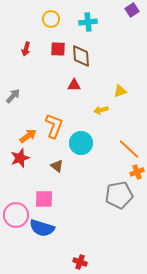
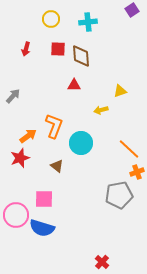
red cross: moved 22 px right; rotated 24 degrees clockwise
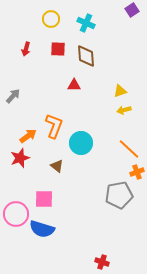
cyan cross: moved 2 px left, 1 px down; rotated 30 degrees clockwise
brown diamond: moved 5 px right
yellow arrow: moved 23 px right
pink circle: moved 1 px up
blue semicircle: moved 1 px down
red cross: rotated 24 degrees counterclockwise
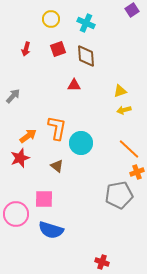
red square: rotated 21 degrees counterclockwise
orange L-shape: moved 3 px right, 2 px down; rotated 10 degrees counterclockwise
blue semicircle: moved 9 px right, 1 px down
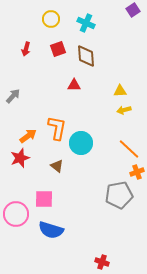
purple square: moved 1 px right
yellow triangle: rotated 16 degrees clockwise
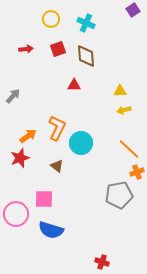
red arrow: rotated 112 degrees counterclockwise
orange L-shape: rotated 15 degrees clockwise
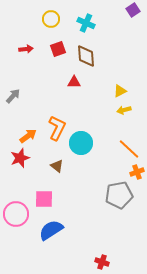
red triangle: moved 3 px up
yellow triangle: rotated 24 degrees counterclockwise
blue semicircle: rotated 130 degrees clockwise
